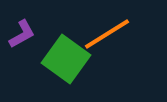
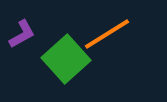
green square: rotated 12 degrees clockwise
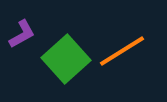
orange line: moved 15 px right, 17 px down
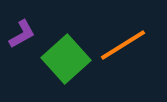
orange line: moved 1 px right, 6 px up
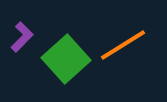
purple L-shape: moved 3 px down; rotated 16 degrees counterclockwise
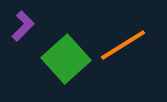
purple L-shape: moved 1 px right, 11 px up
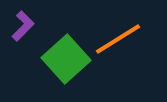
orange line: moved 5 px left, 6 px up
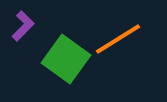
green square: rotated 12 degrees counterclockwise
